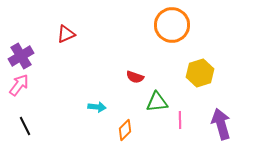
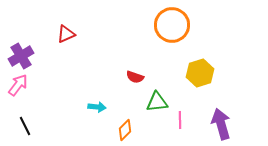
pink arrow: moved 1 px left
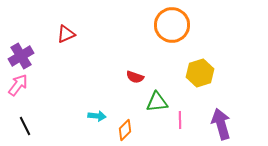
cyan arrow: moved 9 px down
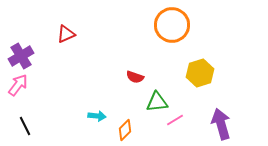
pink line: moved 5 px left; rotated 60 degrees clockwise
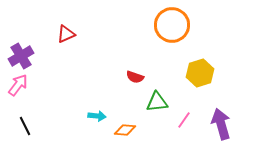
pink line: moved 9 px right; rotated 24 degrees counterclockwise
orange diamond: rotated 50 degrees clockwise
